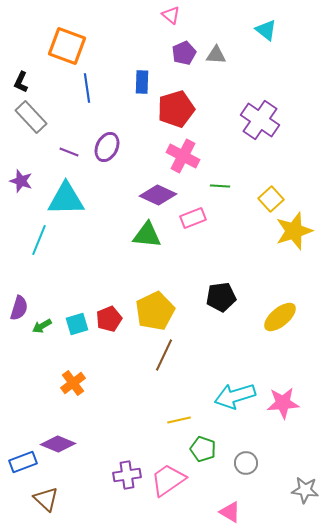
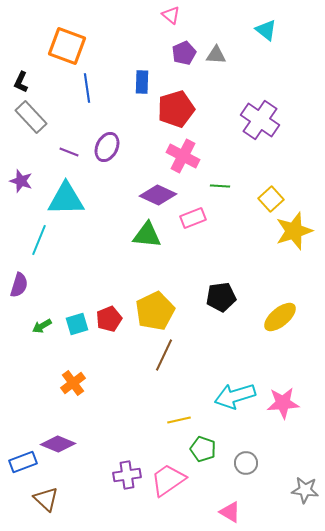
purple semicircle at (19, 308): moved 23 px up
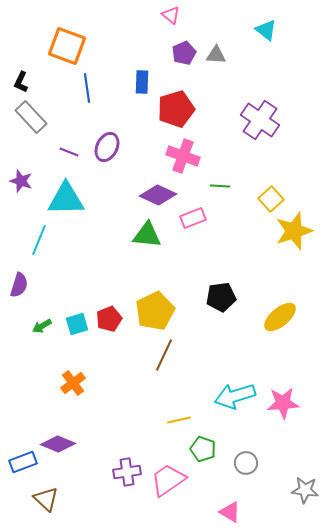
pink cross at (183, 156): rotated 8 degrees counterclockwise
purple cross at (127, 475): moved 3 px up
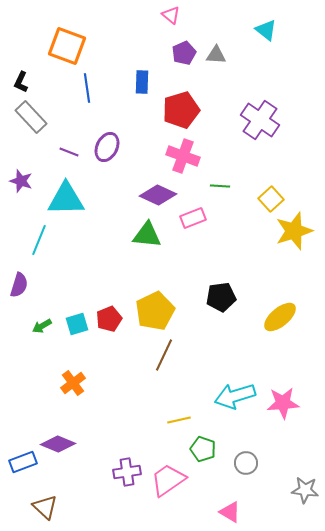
red pentagon at (176, 109): moved 5 px right, 1 px down
brown triangle at (46, 499): moved 1 px left, 8 px down
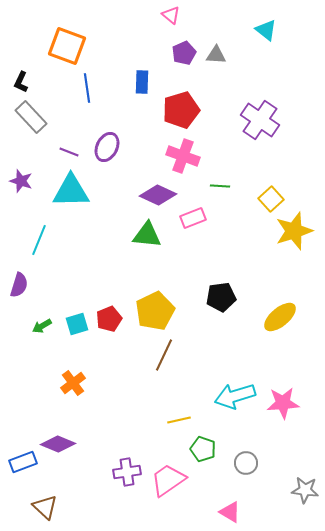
cyan triangle at (66, 199): moved 5 px right, 8 px up
